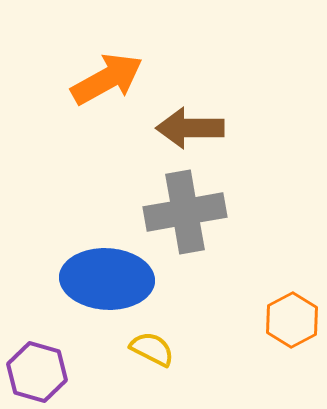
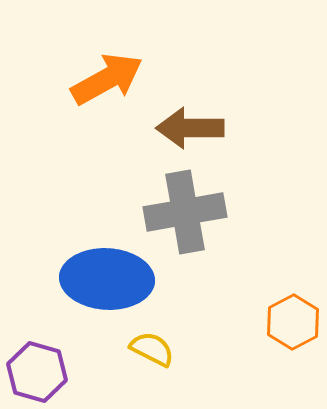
orange hexagon: moved 1 px right, 2 px down
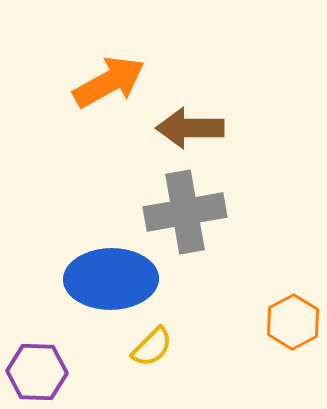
orange arrow: moved 2 px right, 3 px down
blue ellipse: moved 4 px right; rotated 4 degrees counterclockwise
yellow semicircle: moved 2 px up; rotated 108 degrees clockwise
purple hexagon: rotated 14 degrees counterclockwise
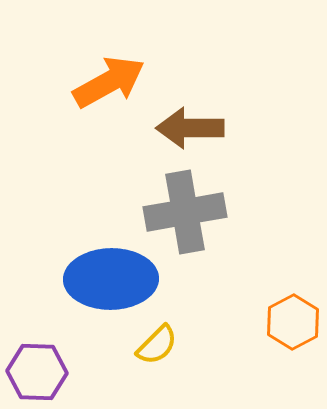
yellow semicircle: moved 5 px right, 2 px up
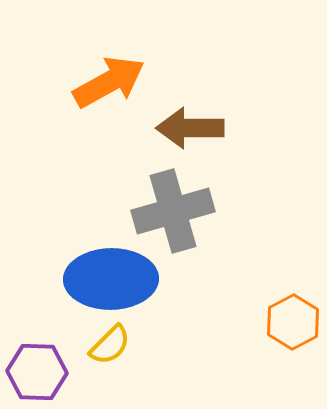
gray cross: moved 12 px left, 1 px up; rotated 6 degrees counterclockwise
yellow semicircle: moved 47 px left
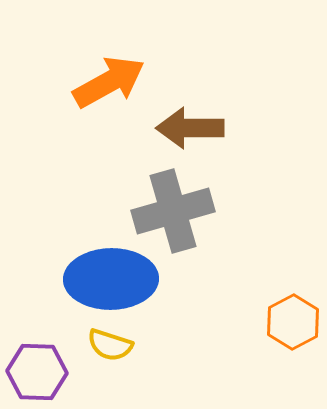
yellow semicircle: rotated 63 degrees clockwise
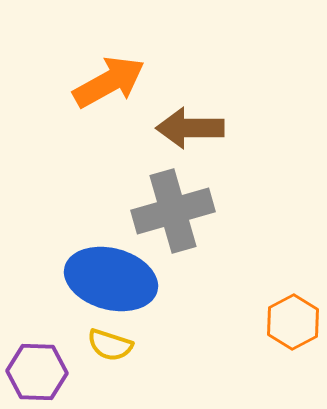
blue ellipse: rotated 16 degrees clockwise
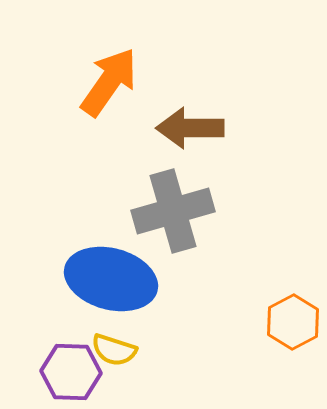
orange arrow: rotated 26 degrees counterclockwise
yellow semicircle: moved 4 px right, 5 px down
purple hexagon: moved 34 px right
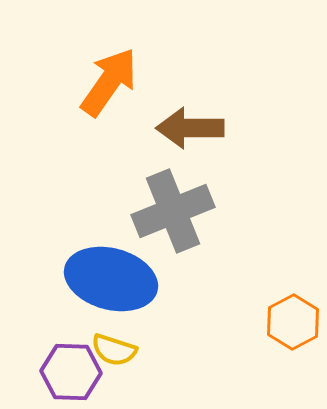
gray cross: rotated 6 degrees counterclockwise
